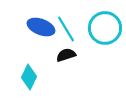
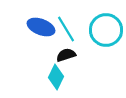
cyan circle: moved 1 px right, 2 px down
cyan diamond: moved 27 px right
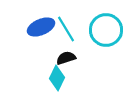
blue ellipse: rotated 44 degrees counterclockwise
black semicircle: moved 3 px down
cyan diamond: moved 1 px right, 1 px down
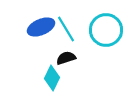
cyan diamond: moved 5 px left
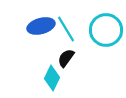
blue ellipse: moved 1 px up; rotated 8 degrees clockwise
black semicircle: rotated 36 degrees counterclockwise
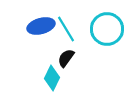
cyan circle: moved 1 px right, 1 px up
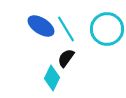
blue ellipse: rotated 48 degrees clockwise
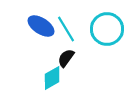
cyan diamond: rotated 35 degrees clockwise
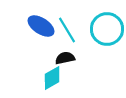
cyan line: moved 1 px right, 1 px down
black semicircle: moved 1 px left; rotated 42 degrees clockwise
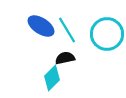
cyan circle: moved 5 px down
cyan diamond: rotated 15 degrees counterclockwise
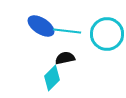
cyan line: moved 1 px down; rotated 52 degrees counterclockwise
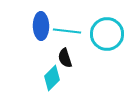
blue ellipse: rotated 56 degrees clockwise
black semicircle: rotated 96 degrees counterclockwise
